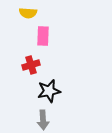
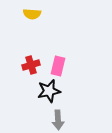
yellow semicircle: moved 4 px right, 1 px down
pink rectangle: moved 15 px right, 30 px down; rotated 12 degrees clockwise
gray arrow: moved 15 px right
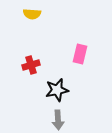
pink rectangle: moved 22 px right, 12 px up
black star: moved 8 px right, 1 px up
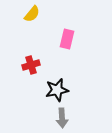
yellow semicircle: rotated 54 degrees counterclockwise
pink rectangle: moved 13 px left, 15 px up
gray arrow: moved 4 px right, 2 px up
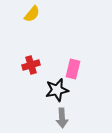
pink rectangle: moved 6 px right, 30 px down
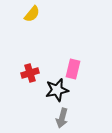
red cross: moved 1 px left, 8 px down
gray arrow: rotated 18 degrees clockwise
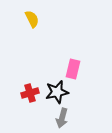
yellow semicircle: moved 5 px down; rotated 66 degrees counterclockwise
red cross: moved 20 px down
black star: moved 2 px down
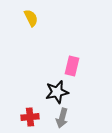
yellow semicircle: moved 1 px left, 1 px up
pink rectangle: moved 1 px left, 3 px up
red cross: moved 24 px down; rotated 12 degrees clockwise
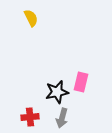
pink rectangle: moved 9 px right, 16 px down
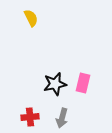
pink rectangle: moved 2 px right, 1 px down
black star: moved 2 px left, 8 px up
